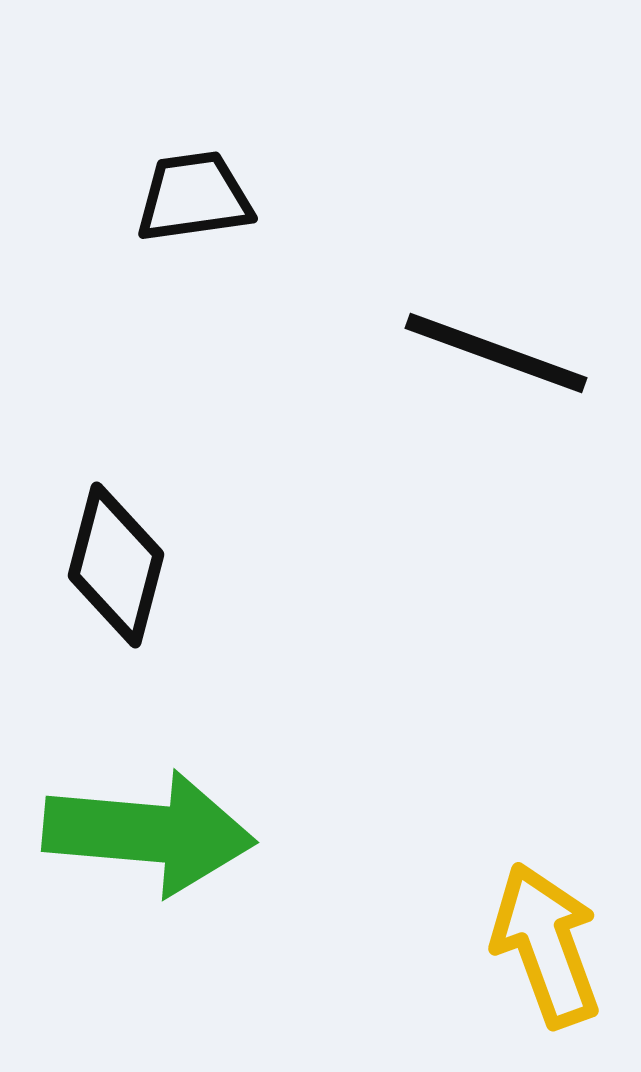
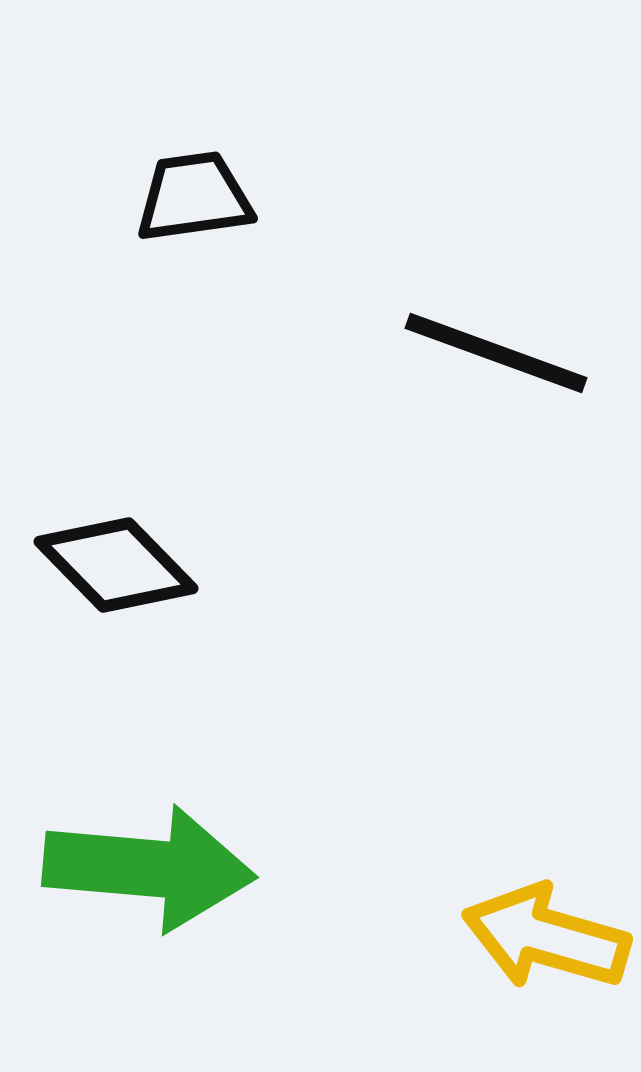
black diamond: rotated 59 degrees counterclockwise
green arrow: moved 35 px down
yellow arrow: moved 8 px up; rotated 54 degrees counterclockwise
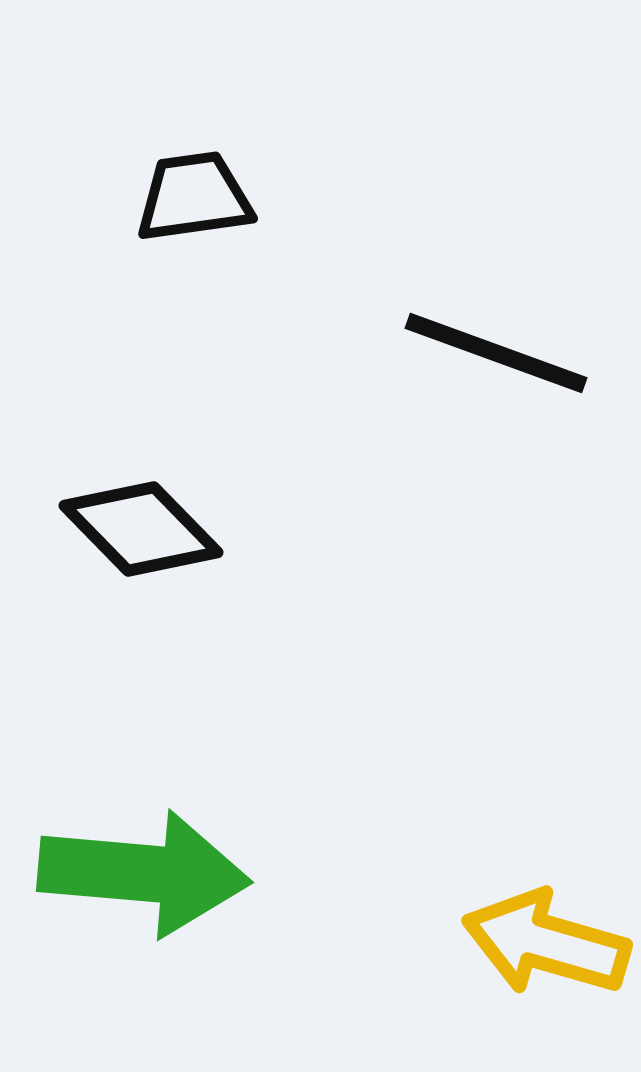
black diamond: moved 25 px right, 36 px up
green arrow: moved 5 px left, 5 px down
yellow arrow: moved 6 px down
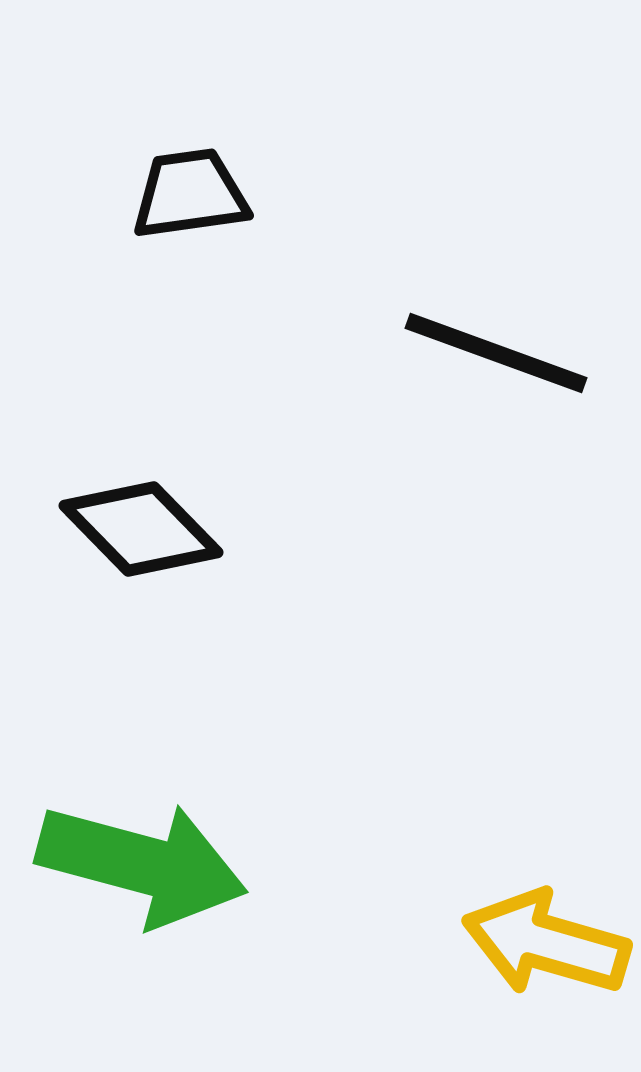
black trapezoid: moved 4 px left, 3 px up
green arrow: moved 2 px left, 9 px up; rotated 10 degrees clockwise
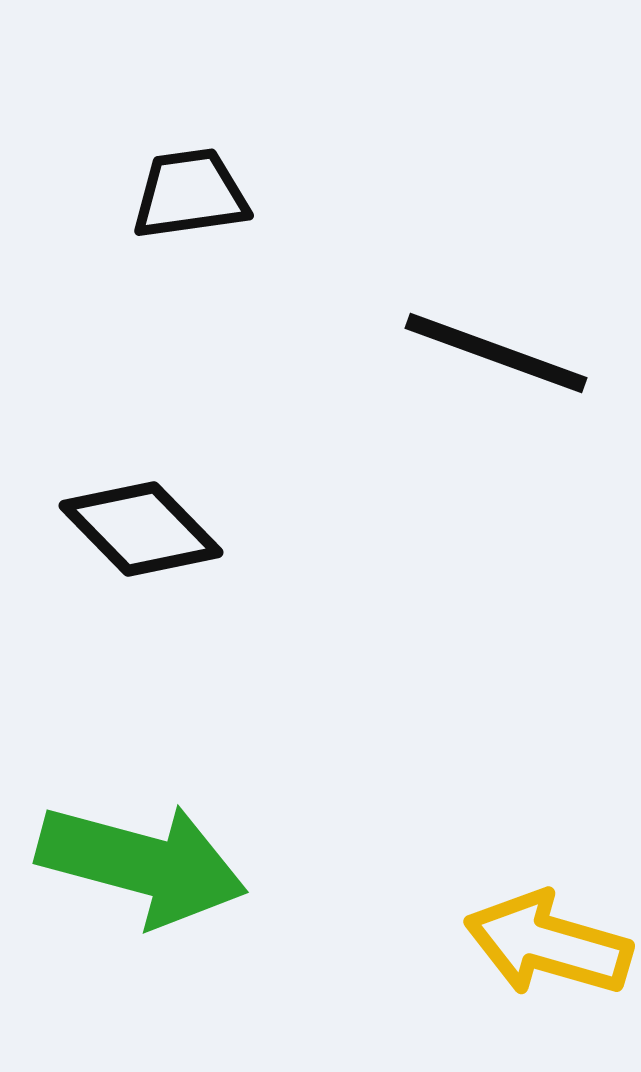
yellow arrow: moved 2 px right, 1 px down
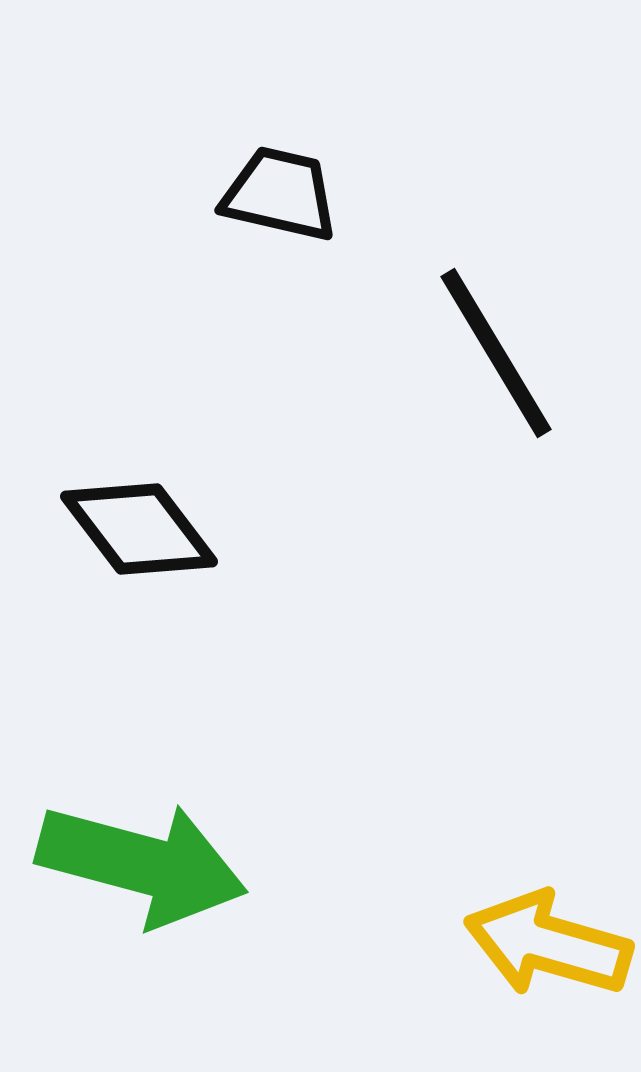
black trapezoid: moved 90 px right; rotated 21 degrees clockwise
black line: rotated 39 degrees clockwise
black diamond: moved 2 px left; rotated 7 degrees clockwise
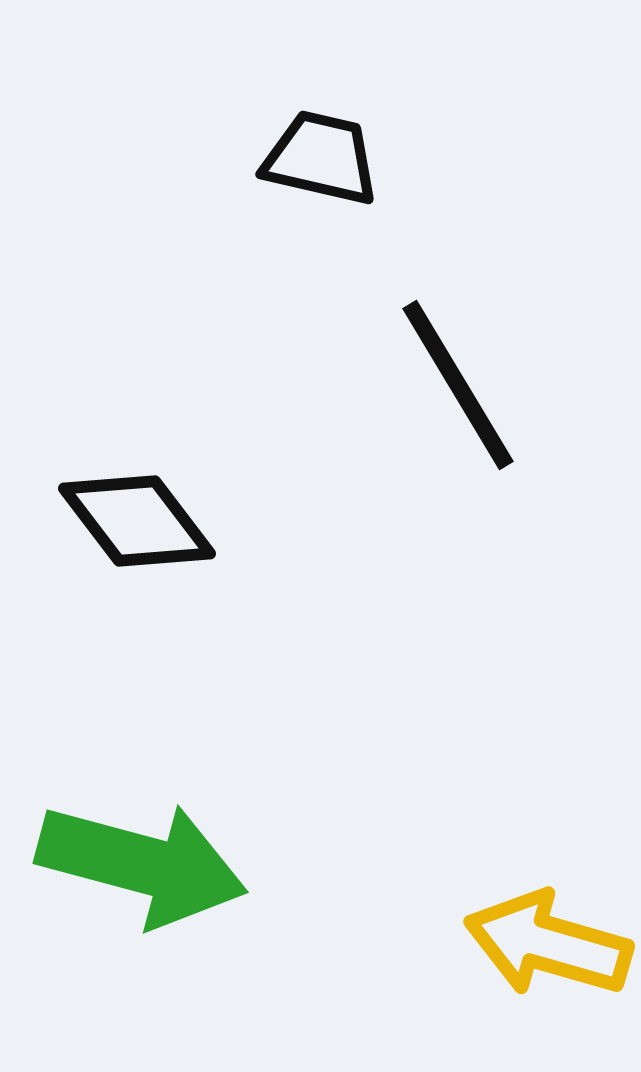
black trapezoid: moved 41 px right, 36 px up
black line: moved 38 px left, 32 px down
black diamond: moved 2 px left, 8 px up
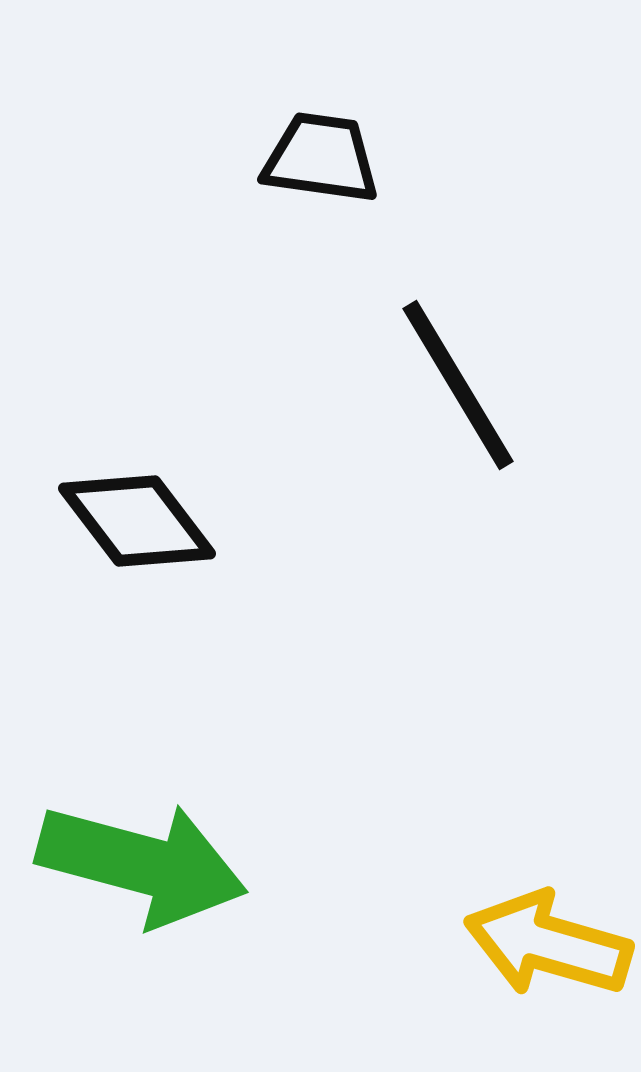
black trapezoid: rotated 5 degrees counterclockwise
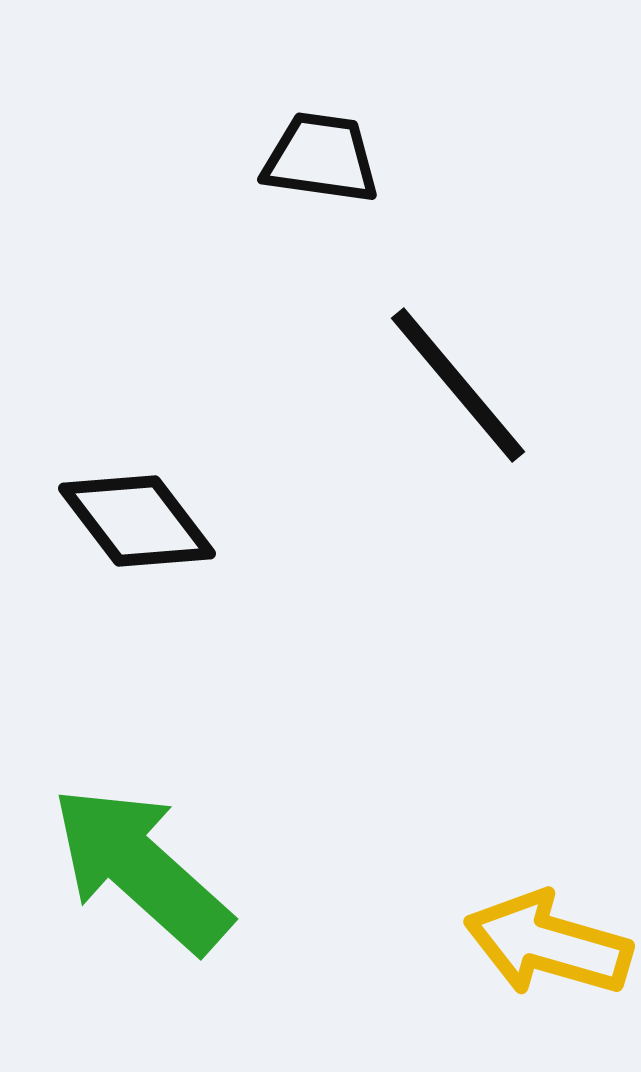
black line: rotated 9 degrees counterclockwise
green arrow: moved 1 px left, 5 px down; rotated 153 degrees counterclockwise
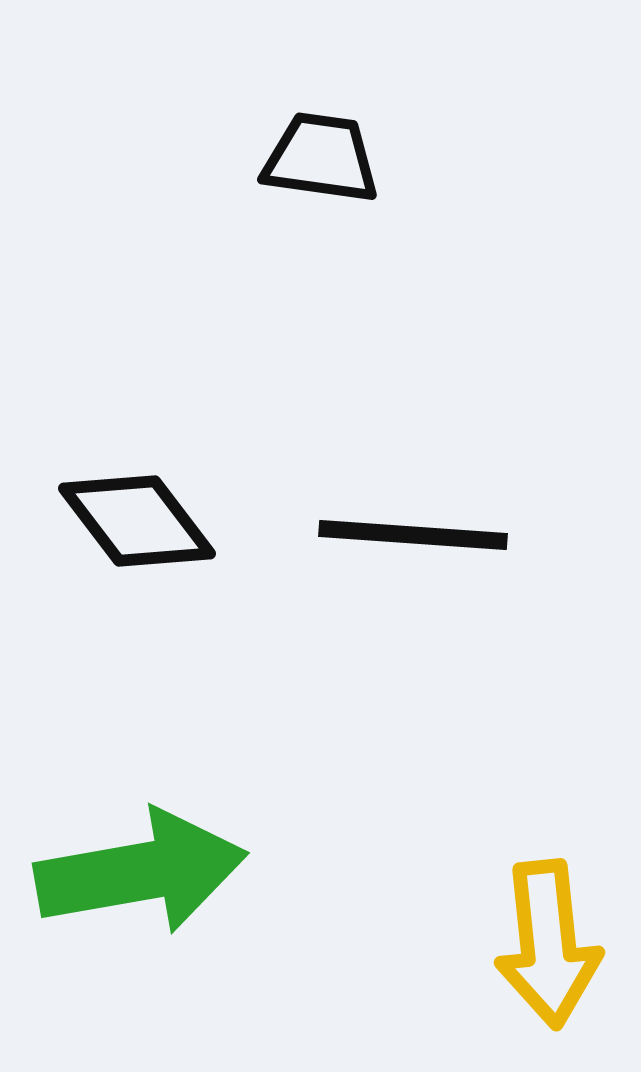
black line: moved 45 px left, 150 px down; rotated 46 degrees counterclockwise
green arrow: moved 3 px down; rotated 128 degrees clockwise
yellow arrow: rotated 112 degrees counterclockwise
